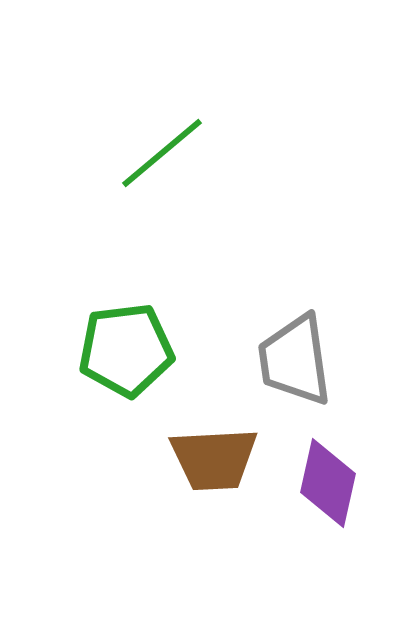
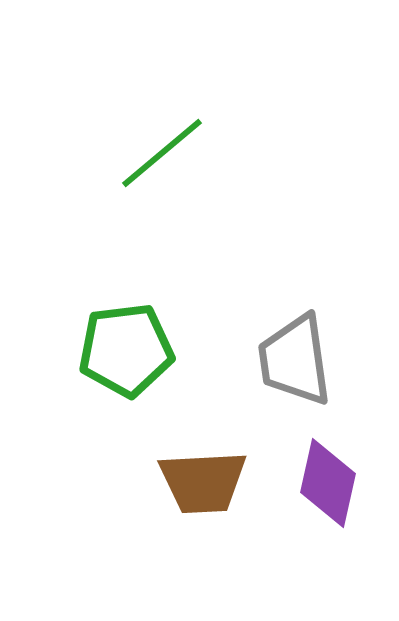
brown trapezoid: moved 11 px left, 23 px down
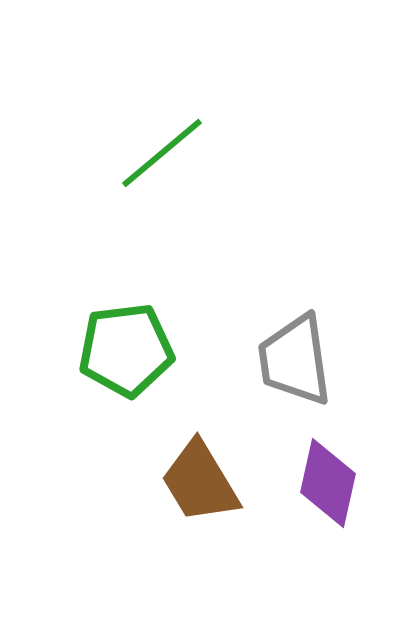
brown trapezoid: moved 3 px left; rotated 62 degrees clockwise
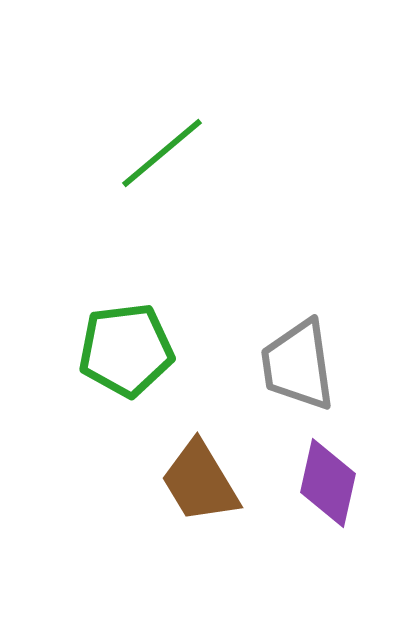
gray trapezoid: moved 3 px right, 5 px down
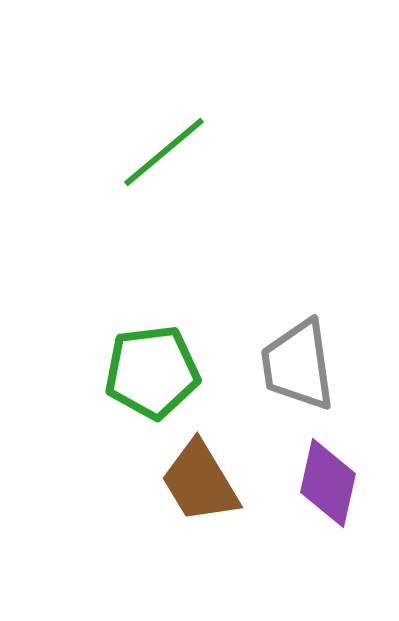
green line: moved 2 px right, 1 px up
green pentagon: moved 26 px right, 22 px down
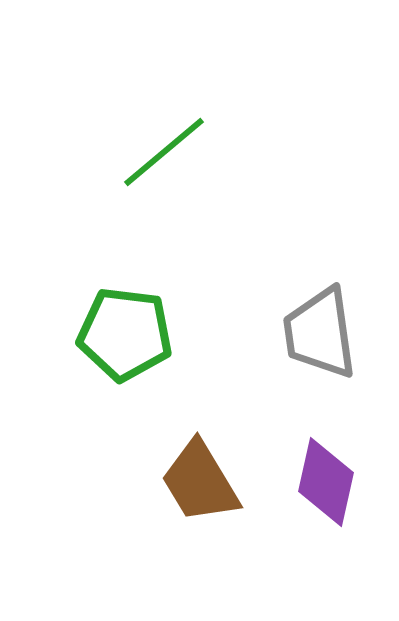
gray trapezoid: moved 22 px right, 32 px up
green pentagon: moved 27 px left, 38 px up; rotated 14 degrees clockwise
purple diamond: moved 2 px left, 1 px up
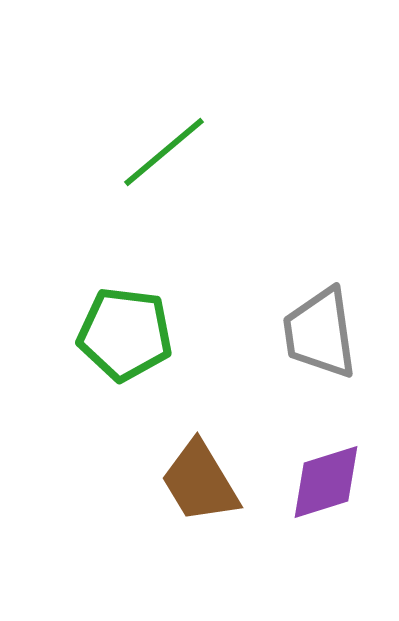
purple diamond: rotated 60 degrees clockwise
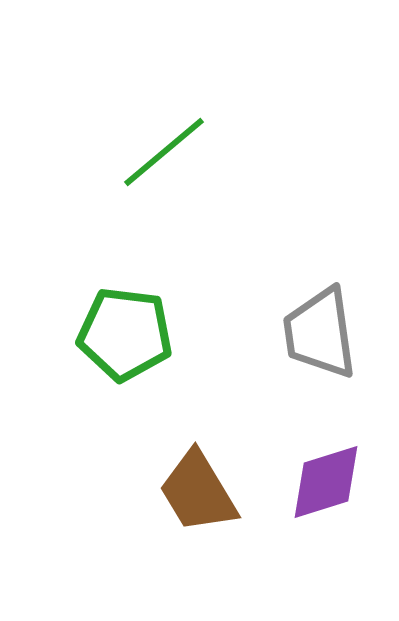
brown trapezoid: moved 2 px left, 10 px down
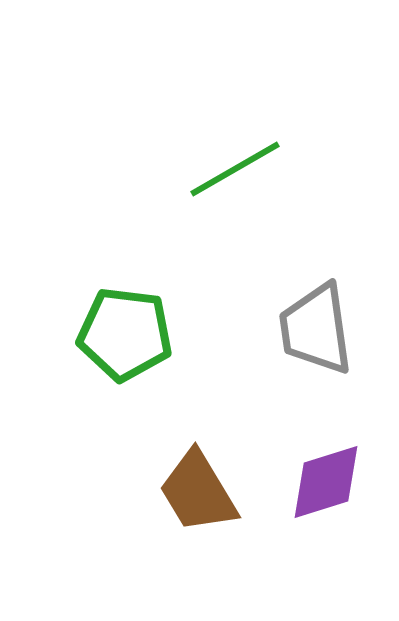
green line: moved 71 px right, 17 px down; rotated 10 degrees clockwise
gray trapezoid: moved 4 px left, 4 px up
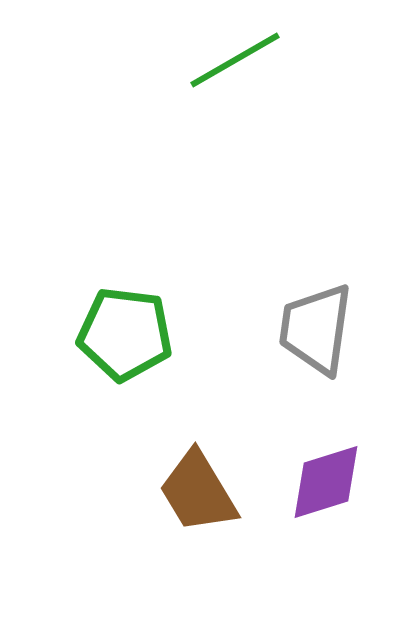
green line: moved 109 px up
gray trapezoid: rotated 16 degrees clockwise
